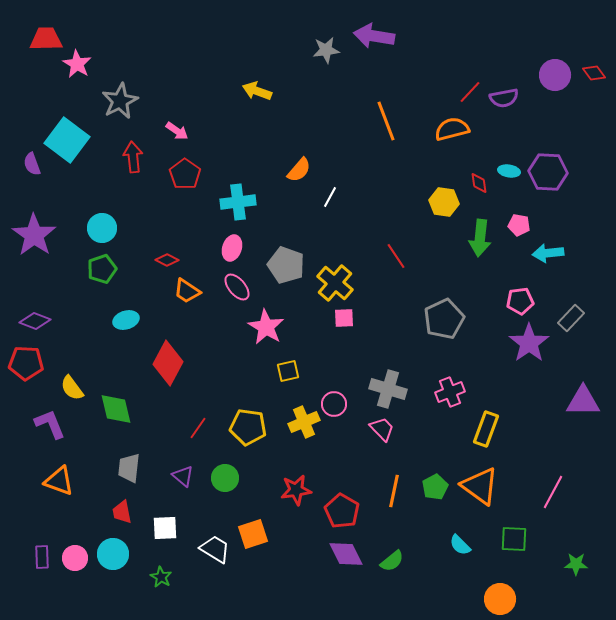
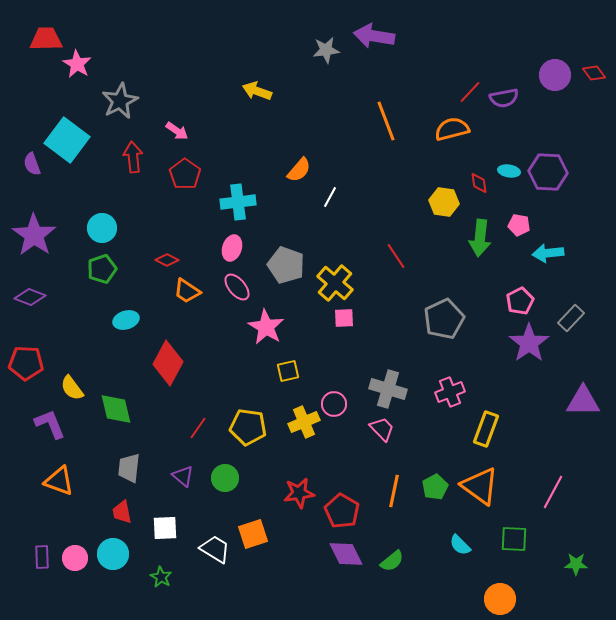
pink pentagon at (520, 301): rotated 20 degrees counterclockwise
purple diamond at (35, 321): moved 5 px left, 24 px up
red star at (296, 490): moved 3 px right, 3 px down
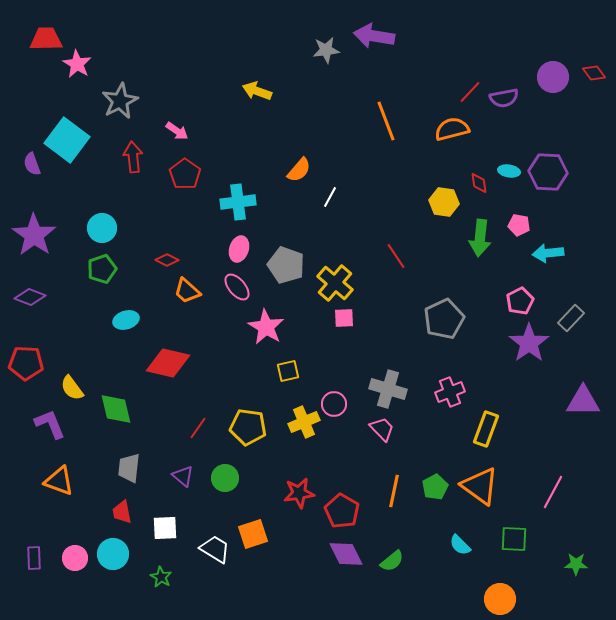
purple circle at (555, 75): moved 2 px left, 2 px down
pink ellipse at (232, 248): moved 7 px right, 1 px down
orange trapezoid at (187, 291): rotated 8 degrees clockwise
red diamond at (168, 363): rotated 75 degrees clockwise
purple rectangle at (42, 557): moved 8 px left, 1 px down
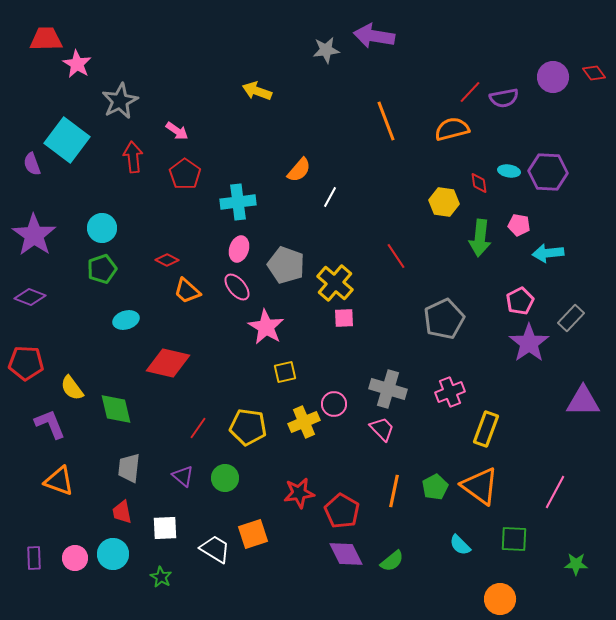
yellow square at (288, 371): moved 3 px left, 1 px down
pink line at (553, 492): moved 2 px right
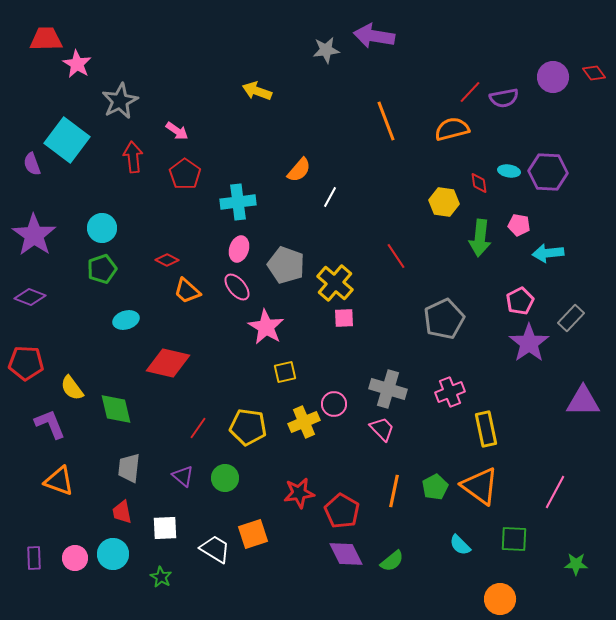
yellow rectangle at (486, 429): rotated 32 degrees counterclockwise
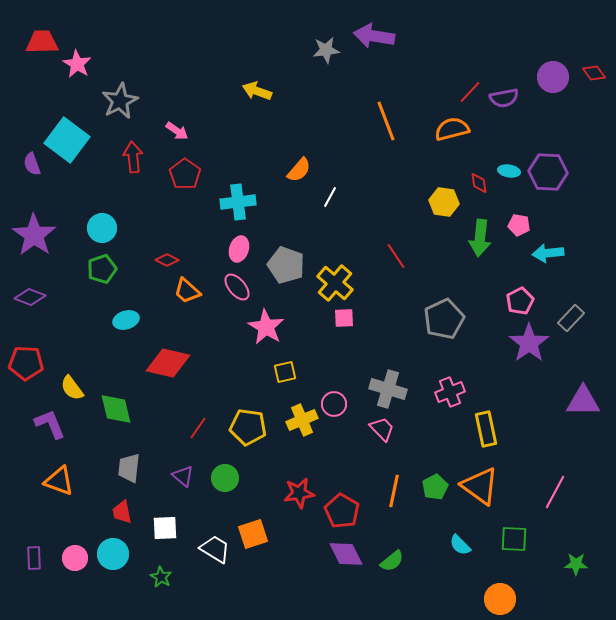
red trapezoid at (46, 39): moved 4 px left, 3 px down
yellow cross at (304, 422): moved 2 px left, 2 px up
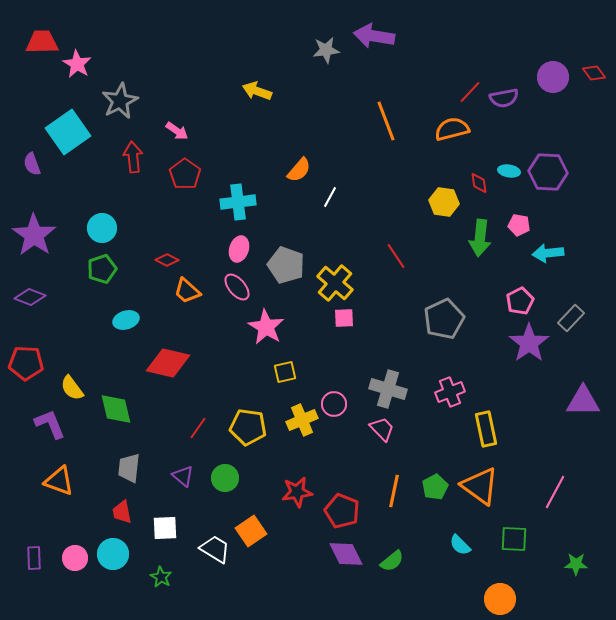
cyan square at (67, 140): moved 1 px right, 8 px up; rotated 18 degrees clockwise
red star at (299, 493): moved 2 px left, 1 px up
red pentagon at (342, 511): rotated 8 degrees counterclockwise
orange square at (253, 534): moved 2 px left, 3 px up; rotated 16 degrees counterclockwise
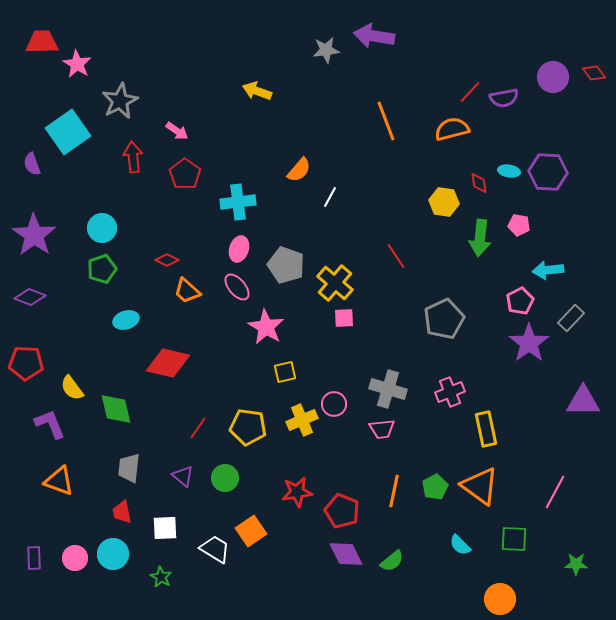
cyan arrow at (548, 253): moved 17 px down
pink trapezoid at (382, 429): rotated 128 degrees clockwise
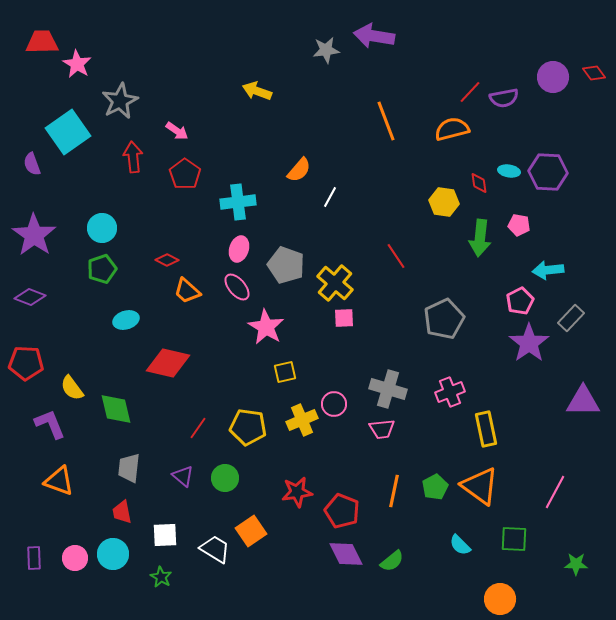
white square at (165, 528): moved 7 px down
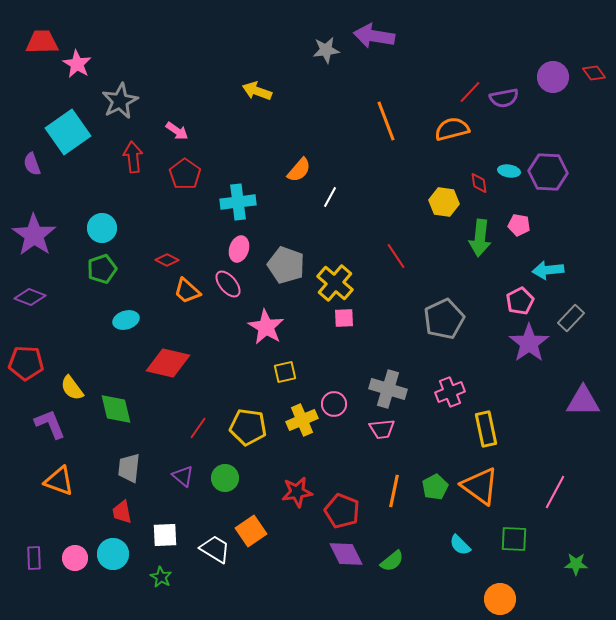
pink ellipse at (237, 287): moved 9 px left, 3 px up
